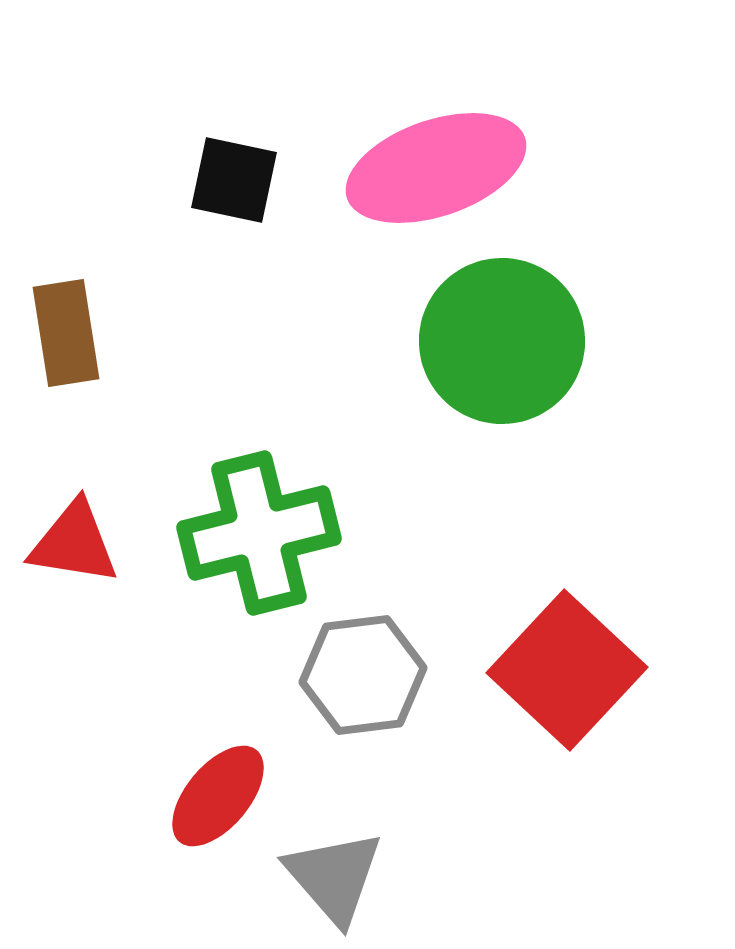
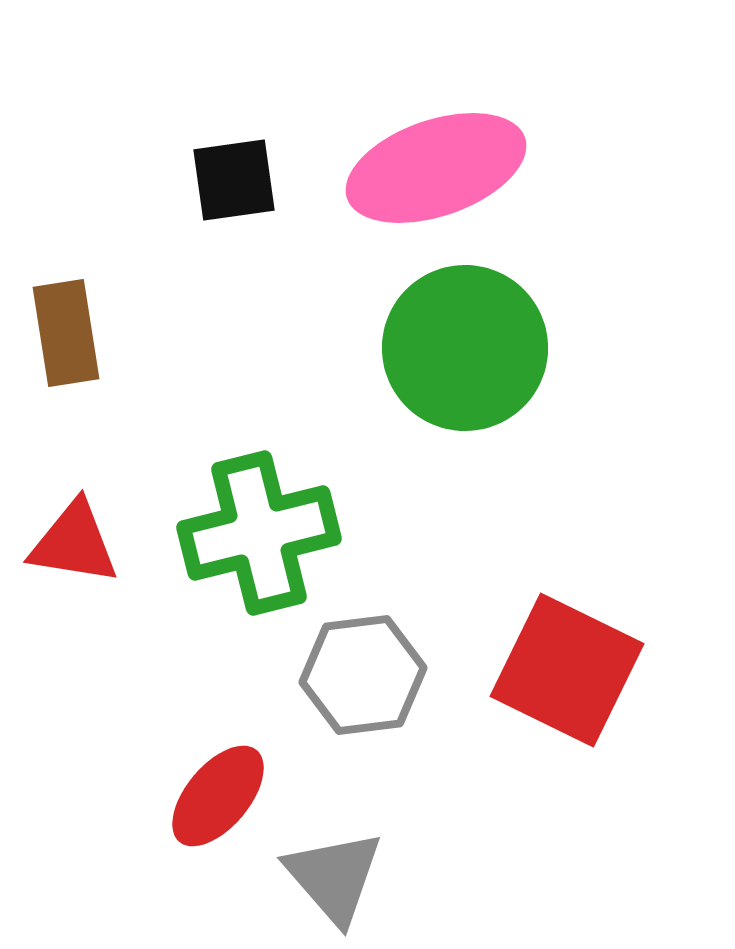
black square: rotated 20 degrees counterclockwise
green circle: moved 37 px left, 7 px down
red square: rotated 17 degrees counterclockwise
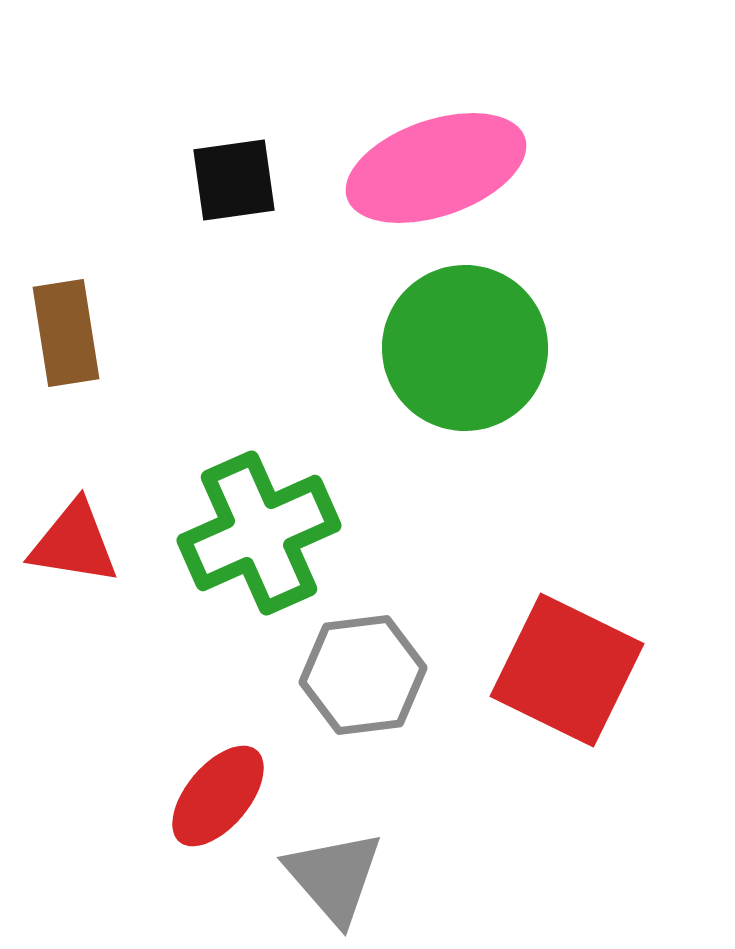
green cross: rotated 10 degrees counterclockwise
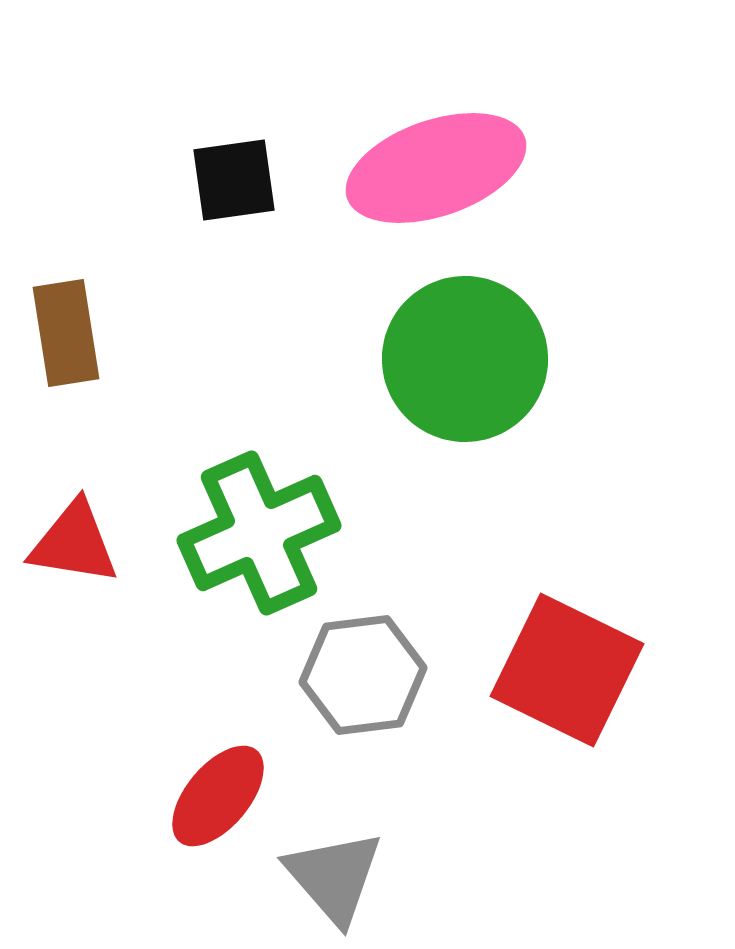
green circle: moved 11 px down
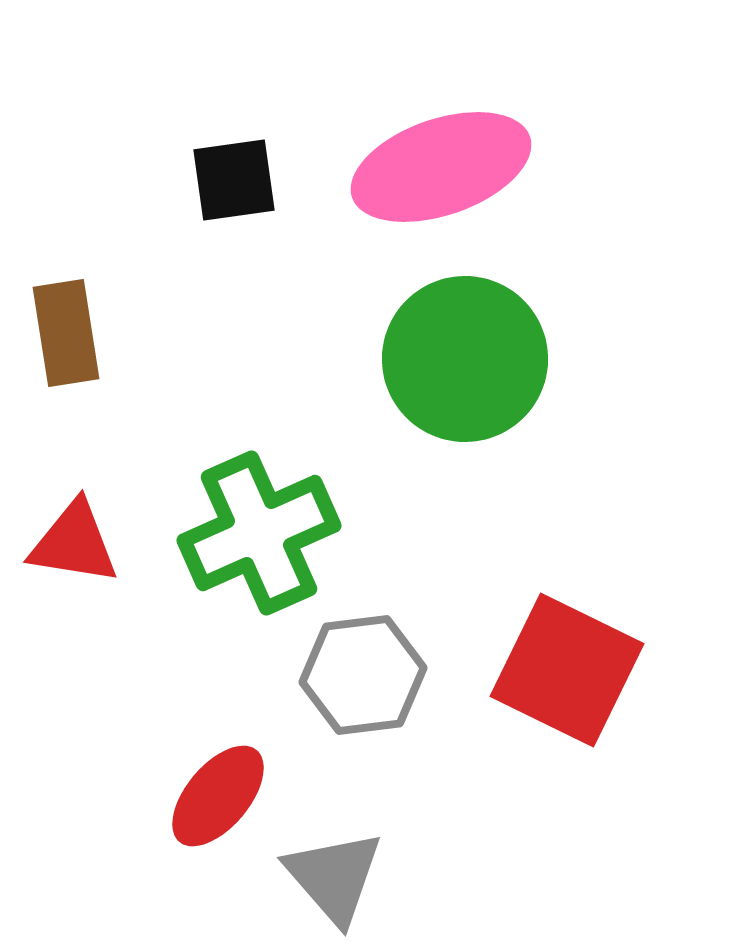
pink ellipse: moved 5 px right, 1 px up
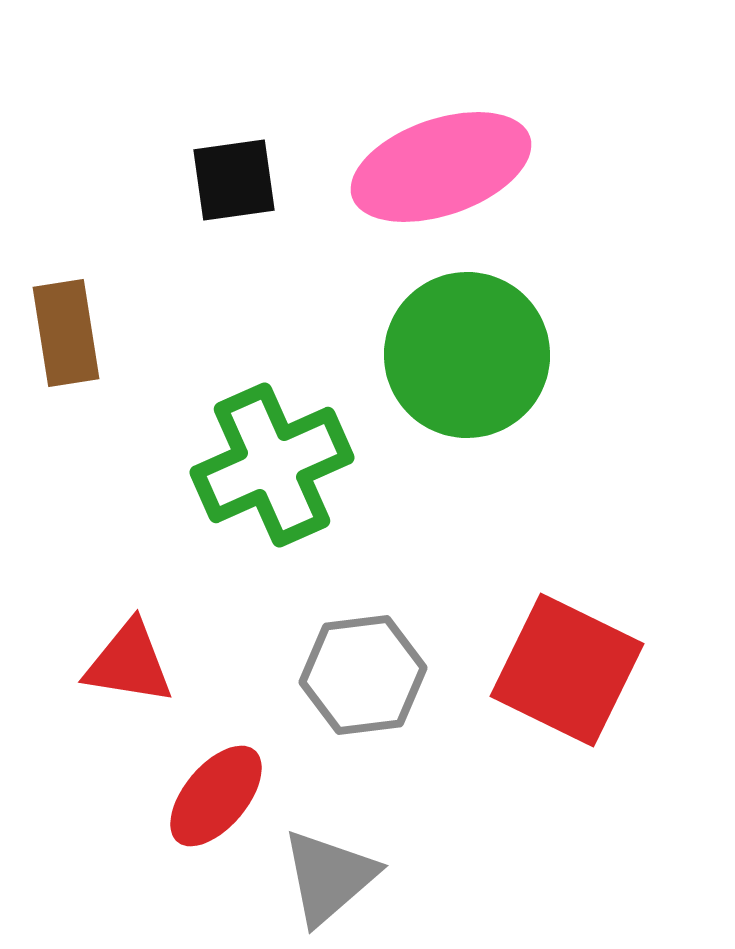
green circle: moved 2 px right, 4 px up
green cross: moved 13 px right, 68 px up
red triangle: moved 55 px right, 120 px down
red ellipse: moved 2 px left
gray triangle: moved 5 px left; rotated 30 degrees clockwise
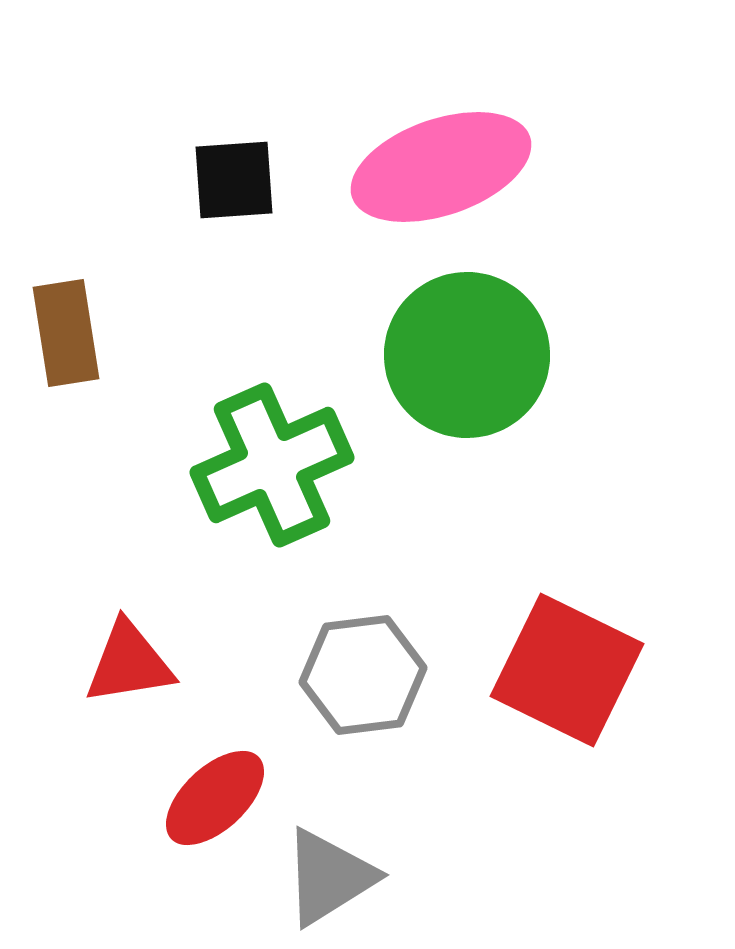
black square: rotated 4 degrees clockwise
red triangle: rotated 18 degrees counterclockwise
red ellipse: moved 1 px left, 2 px down; rotated 7 degrees clockwise
gray triangle: rotated 9 degrees clockwise
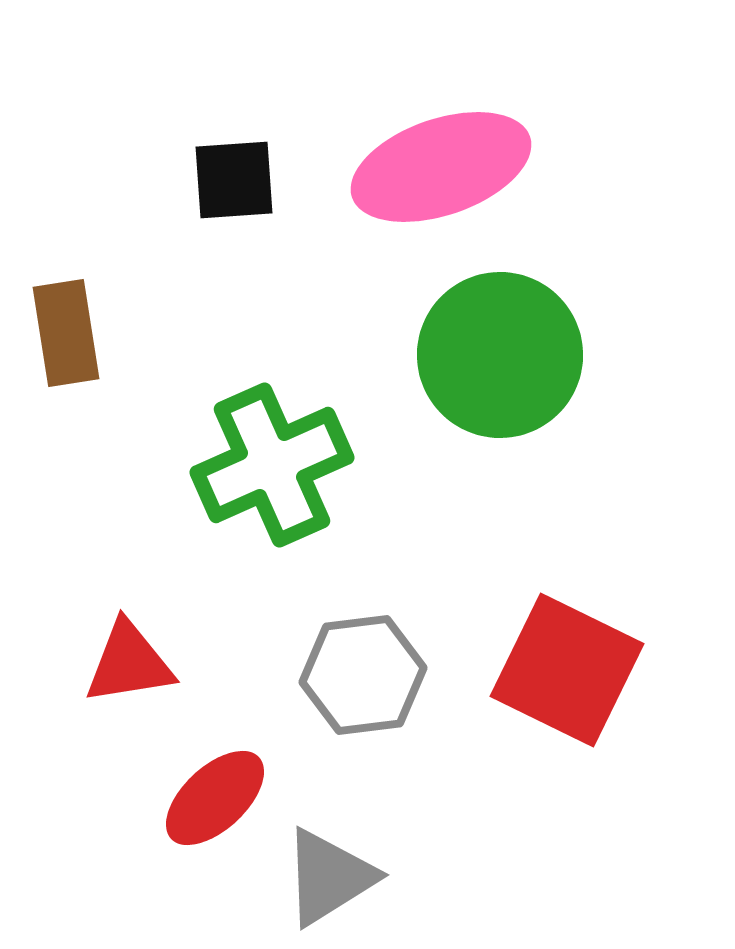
green circle: moved 33 px right
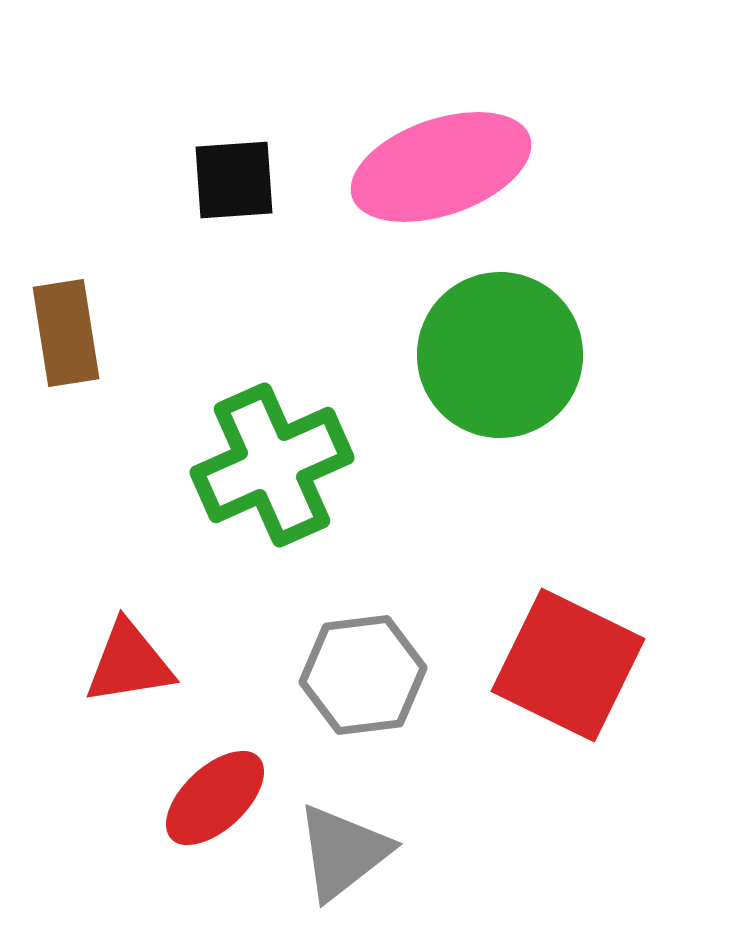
red square: moved 1 px right, 5 px up
gray triangle: moved 14 px right, 25 px up; rotated 6 degrees counterclockwise
